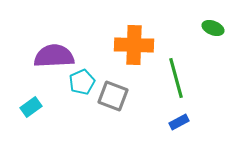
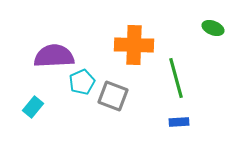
cyan rectangle: moved 2 px right; rotated 15 degrees counterclockwise
blue rectangle: rotated 24 degrees clockwise
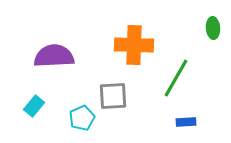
green ellipse: rotated 65 degrees clockwise
green line: rotated 45 degrees clockwise
cyan pentagon: moved 36 px down
gray square: rotated 24 degrees counterclockwise
cyan rectangle: moved 1 px right, 1 px up
blue rectangle: moved 7 px right
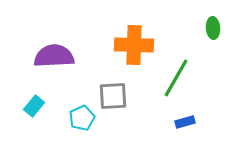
blue rectangle: moved 1 px left; rotated 12 degrees counterclockwise
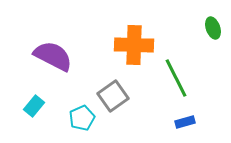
green ellipse: rotated 15 degrees counterclockwise
purple semicircle: moved 1 px left; rotated 30 degrees clockwise
green line: rotated 57 degrees counterclockwise
gray square: rotated 32 degrees counterclockwise
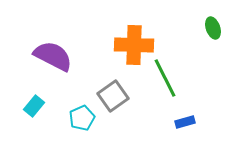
green line: moved 11 px left
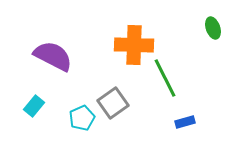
gray square: moved 7 px down
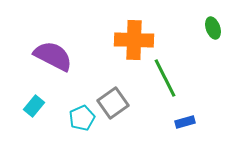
orange cross: moved 5 px up
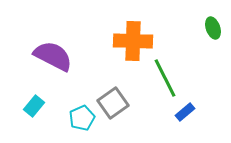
orange cross: moved 1 px left, 1 px down
blue rectangle: moved 10 px up; rotated 24 degrees counterclockwise
